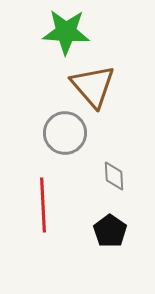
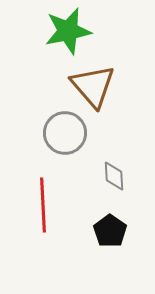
green star: moved 2 px right, 1 px up; rotated 15 degrees counterclockwise
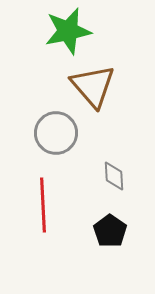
gray circle: moved 9 px left
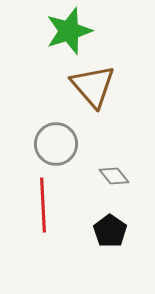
green star: moved 1 px right; rotated 6 degrees counterclockwise
gray circle: moved 11 px down
gray diamond: rotated 36 degrees counterclockwise
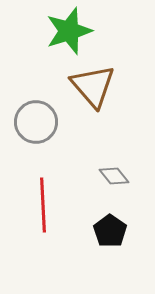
gray circle: moved 20 px left, 22 px up
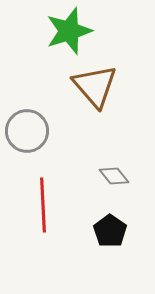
brown triangle: moved 2 px right
gray circle: moved 9 px left, 9 px down
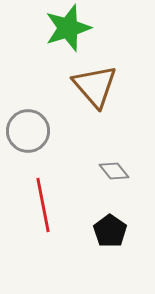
green star: moved 1 px left, 3 px up
gray circle: moved 1 px right
gray diamond: moved 5 px up
red line: rotated 8 degrees counterclockwise
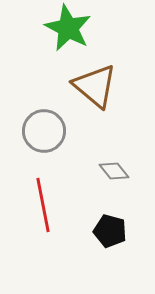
green star: rotated 27 degrees counterclockwise
brown triangle: rotated 9 degrees counterclockwise
gray circle: moved 16 px right
black pentagon: rotated 20 degrees counterclockwise
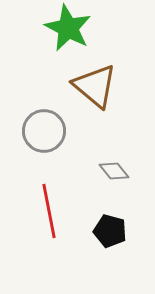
red line: moved 6 px right, 6 px down
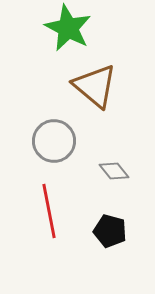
gray circle: moved 10 px right, 10 px down
